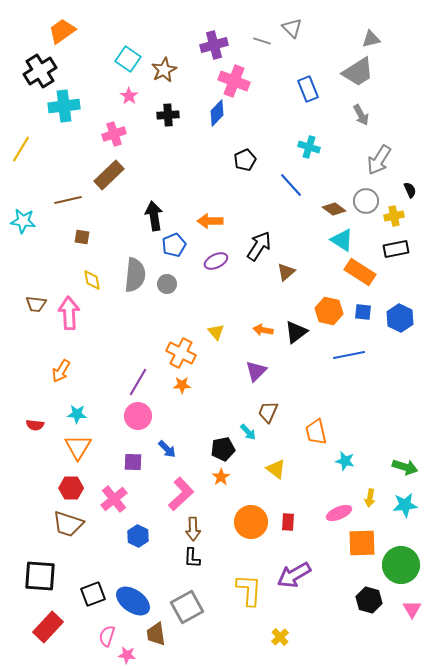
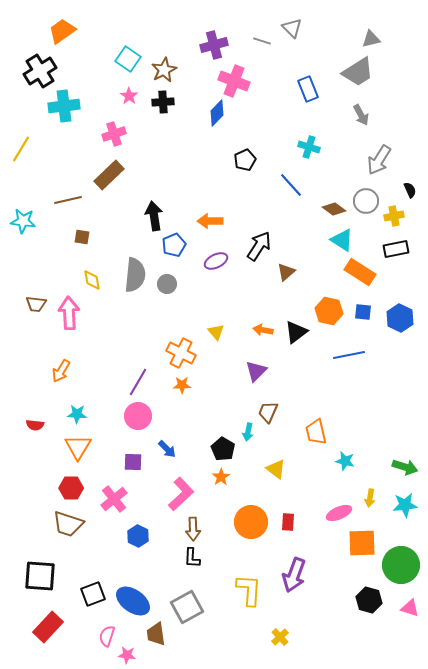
black cross at (168, 115): moved 5 px left, 13 px up
cyan arrow at (248, 432): rotated 54 degrees clockwise
black pentagon at (223, 449): rotated 30 degrees counterclockwise
purple arrow at (294, 575): rotated 40 degrees counterclockwise
pink triangle at (412, 609): moved 2 px left, 1 px up; rotated 42 degrees counterclockwise
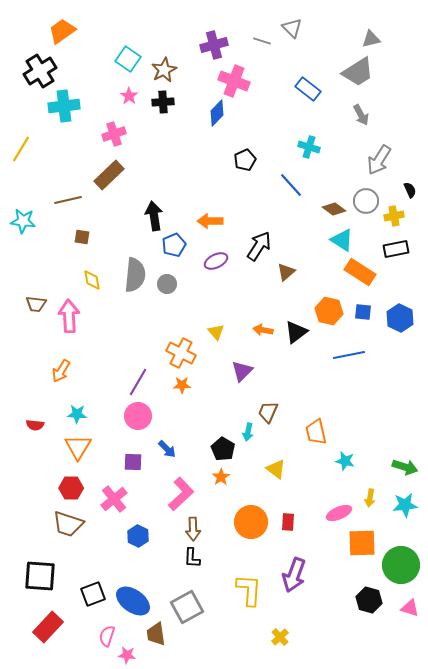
blue rectangle at (308, 89): rotated 30 degrees counterclockwise
pink arrow at (69, 313): moved 3 px down
purple triangle at (256, 371): moved 14 px left
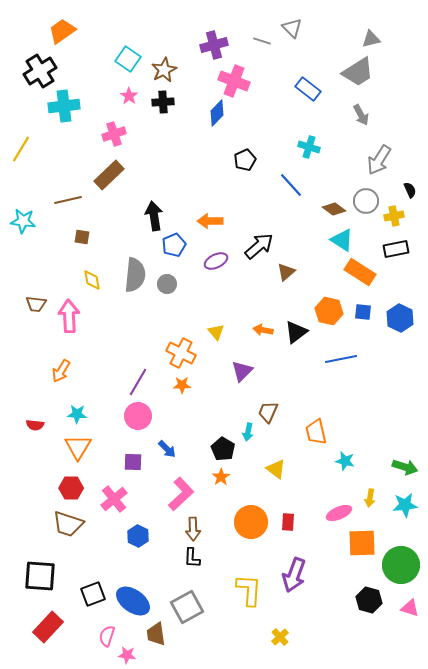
black arrow at (259, 246): rotated 16 degrees clockwise
blue line at (349, 355): moved 8 px left, 4 px down
